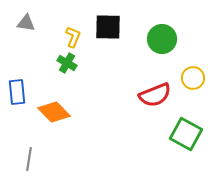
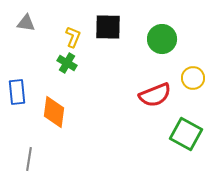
orange diamond: rotated 52 degrees clockwise
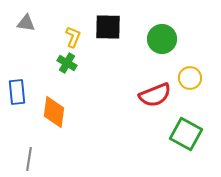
yellow circle: moved 3 px left
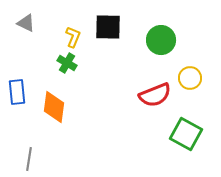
gray triangle: rotated 18 degrees clockwise
green circle: moved 1 px left, 1 px down
orange diamond: moved 5 px up
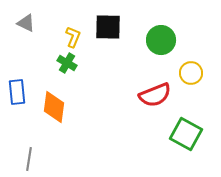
yellow circle: moved 1 px right, 5 px up
